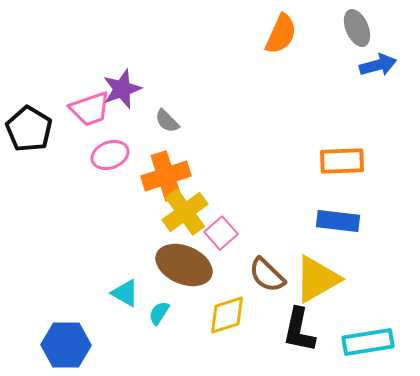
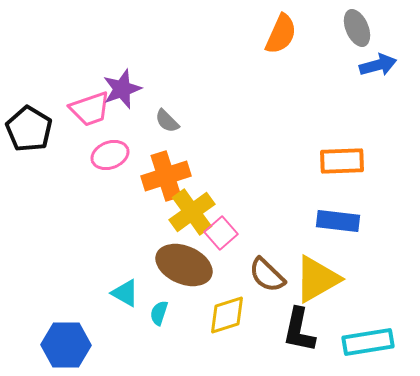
yellow cross: moved 7 px right
cyan semicircle: rotated 15 degrees counterclockwise
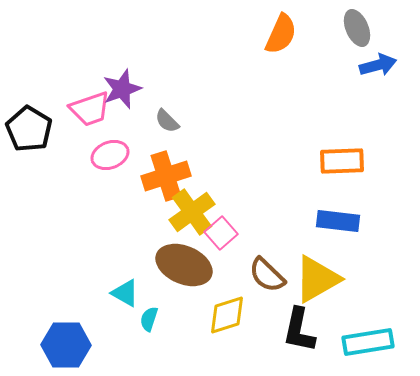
cyan semicircle: moved 10 px left, 6 px down
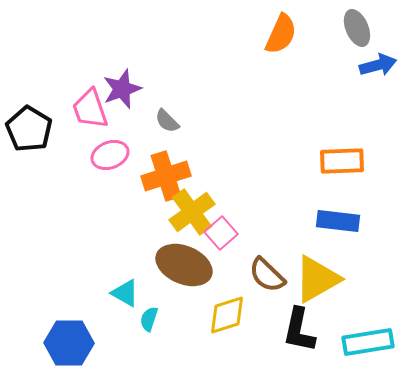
pink trapezoid: rotated 90 degrees clockwise
blue hexagon: moved 3 px right, 2 px up
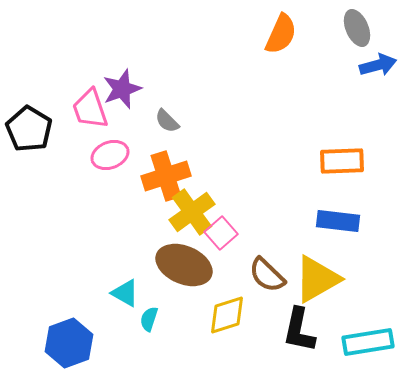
blue hexagon: rotated 21 degrees counterclockwise
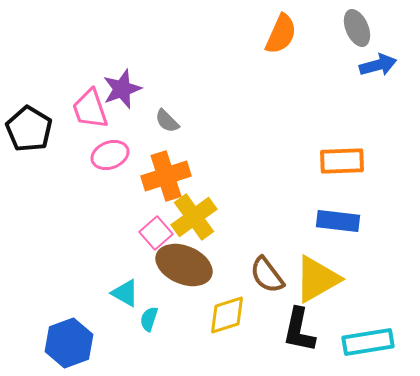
yellow cross: moved 2 px right, 5 px down
pink square: moved 65 px left
brown semicircle: rotated 9 degrees clockwise
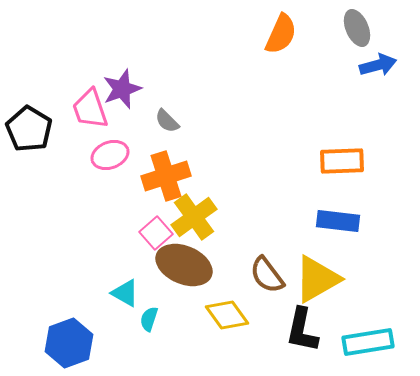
yellow diamond: rotated 72 degrees clockwise
black L-shape: moved 3 px right
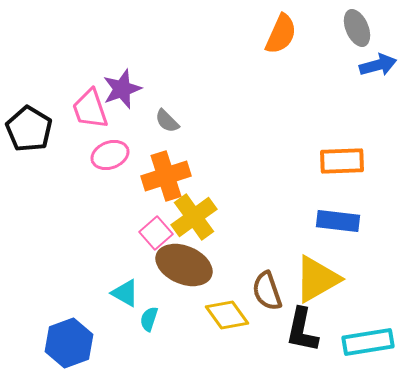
brown semicircle: moved 16 px down; rotated 18 degrees clockwise
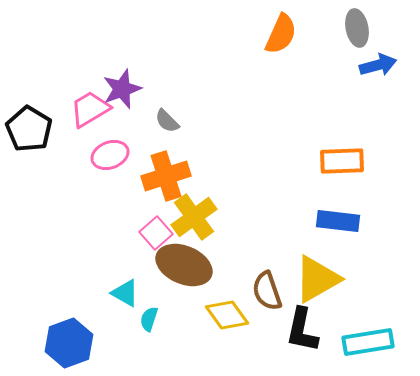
gray ellipse: rotated 12 degrees clockwise
pink trapezoid: rotated 78 degrees clockwise
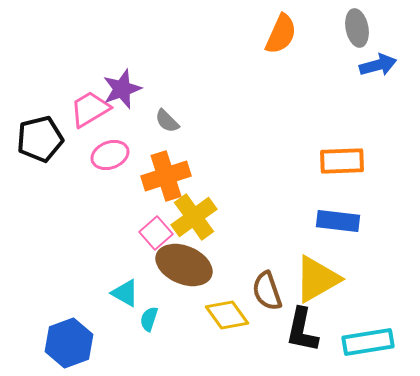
black pentagon: moved 11 px right, 10 px down; rotated 27 degrees clockwise
